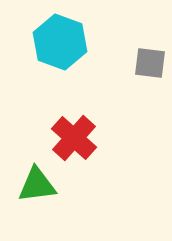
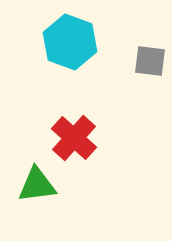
cyan hexagon: moved 10 px right
gray square: moved 2 px up
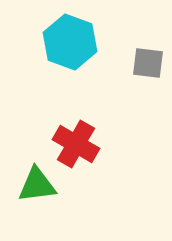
gray square: moved 2 px left, 2 px down
red cross: moved 2 px right, 6 px down; rotated 12 degrees counterclockwise
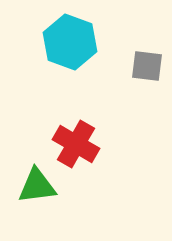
gray square: moved 1 px left, 3 px down
green triangle: moved 1 px down
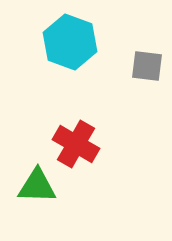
green triangle: rotated 9 degrees clockwise
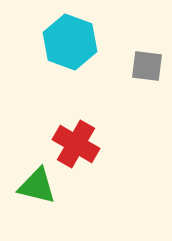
green triangle: rotated 12 degrees clockwise
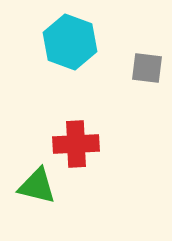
gray square: moved 2 px down
red cross: rotated 33 degrees counterclockwise
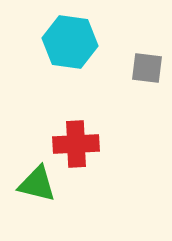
cyan hexagon: rotated 12 degrees counterclockwise
green triangle: moved 2 px up
